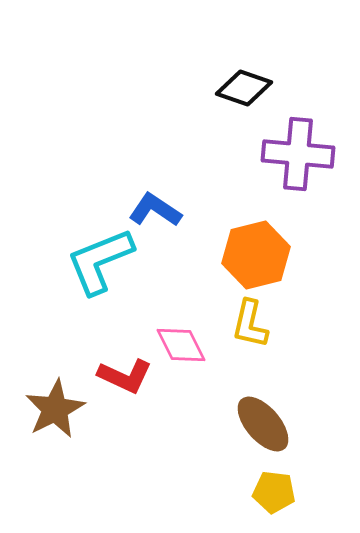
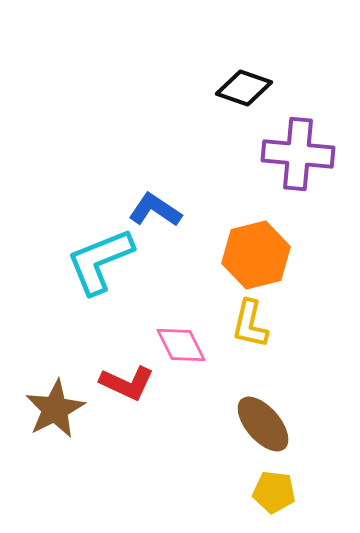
red L-shape: moved 2 px right, 7 px down
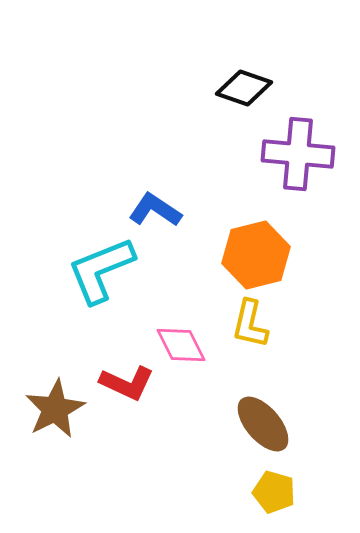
cyan L-shape: moved 1 px right, 9 px down
yellow pentagon: rotated 9 degrees clockwise
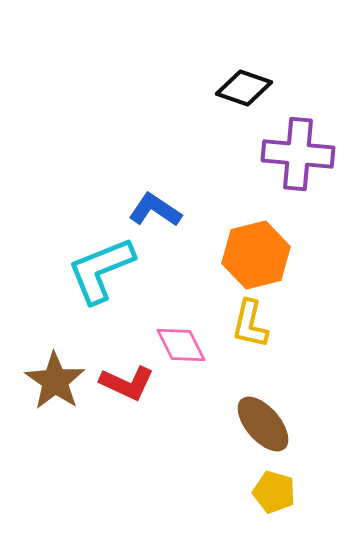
brown star: moved 28 px up; rotated 10 degrees counterclockwise
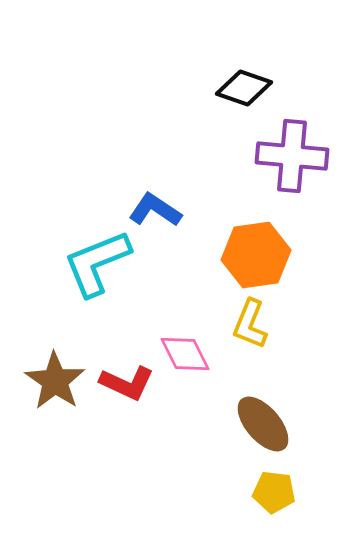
purple cross: moved 6 px left, 2 px down
orange hexagon: rotated 6 degrees clockwise
cyan L-shape: moved 4 px left, 7 px up
yellow L-shape: rotated 9 degrees clockwise
pink diamond: moved 4 px right, 9 px down
yellow pentagon: rotated 9 degrees counterclockwise
